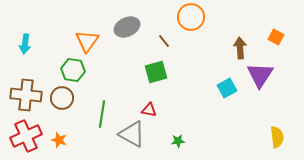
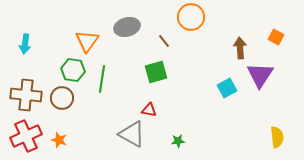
gray ellipse: rotated 10 degrees clockwise
green line: moved 35 px up
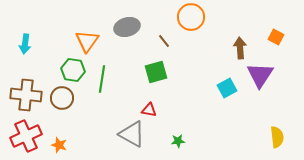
orange star: moved 5 px down
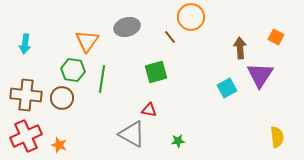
brown line: moved 6 px right, 4 px up
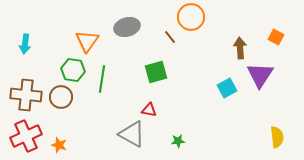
brown circle: moved 1 px left, 1 px up
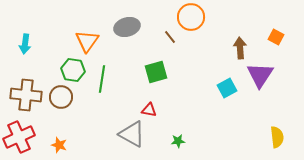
red cross: moved 7 px left, 1 px down
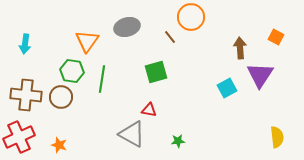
green hexagon: moved 1 px left, 1 px down
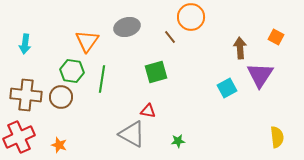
red triangle: moved 1 px left, 1 px down
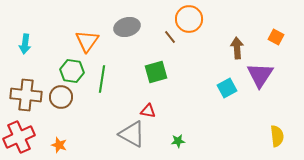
orange circle: moved 2 px left, 2 px down
brown arrow: moved 3 px left
yellow semicircle: moved 1 px up
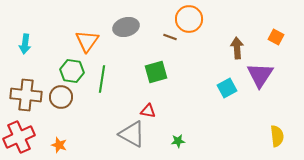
gray ellipse: moved 1 px left
brown line: rotated 32 degrees counterclockwise
